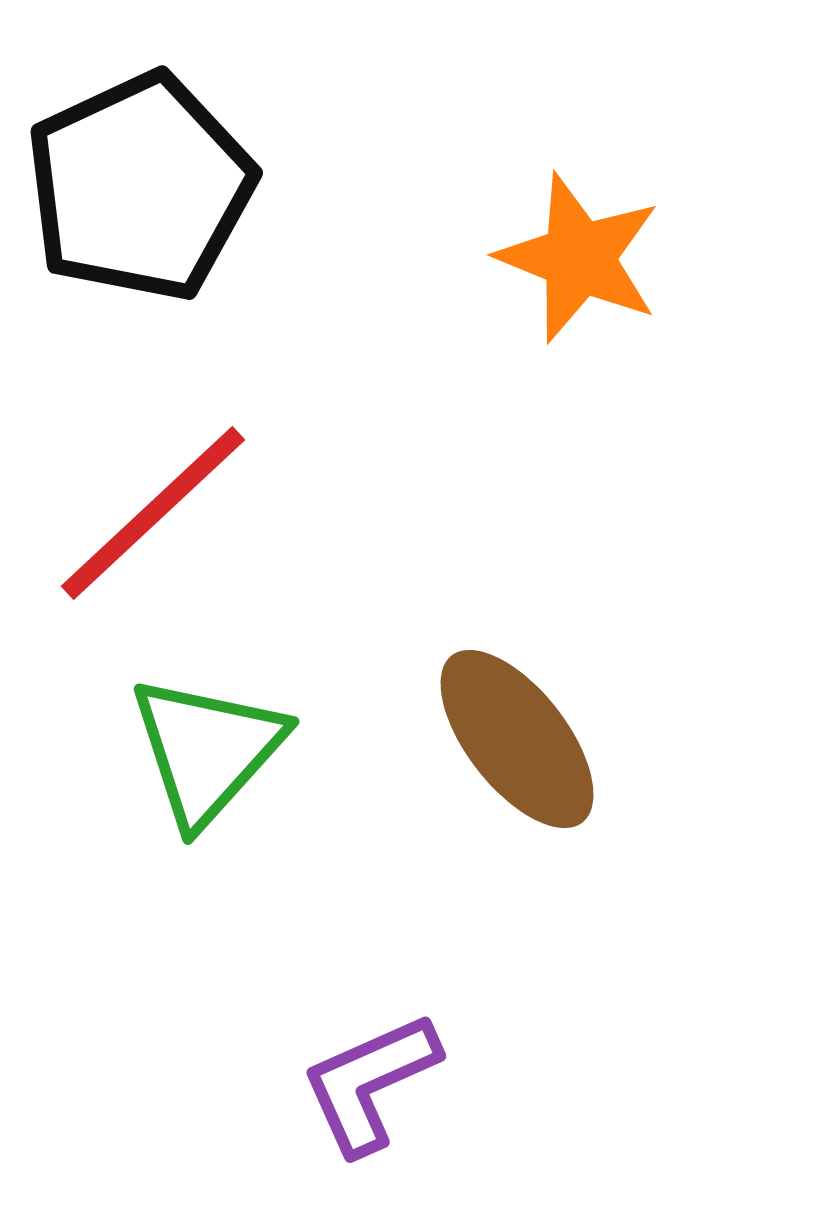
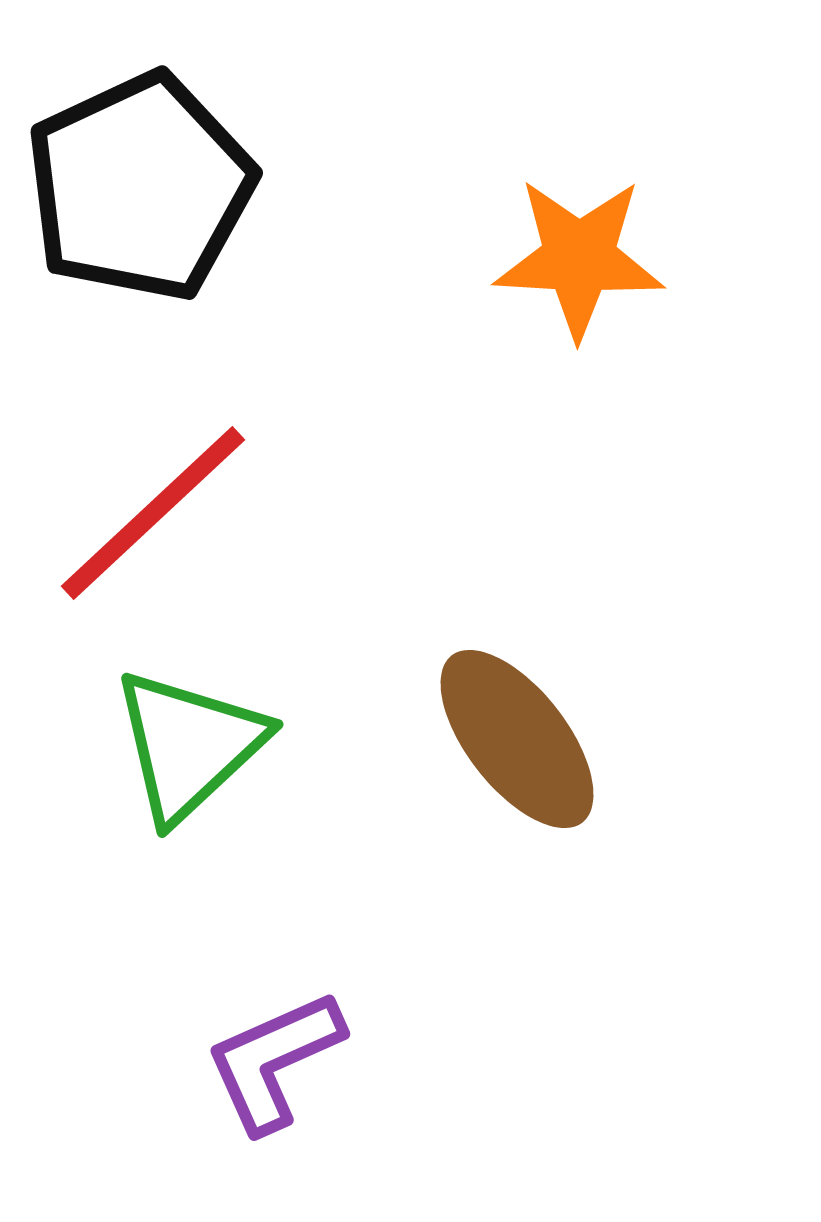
orange star: rotated 19 degrees counterclockwise
green triangle: moved 18 px left, 5 px up; rotated 5 degrees clockwise
purple L-shape: moved 96 px left, 22 px up
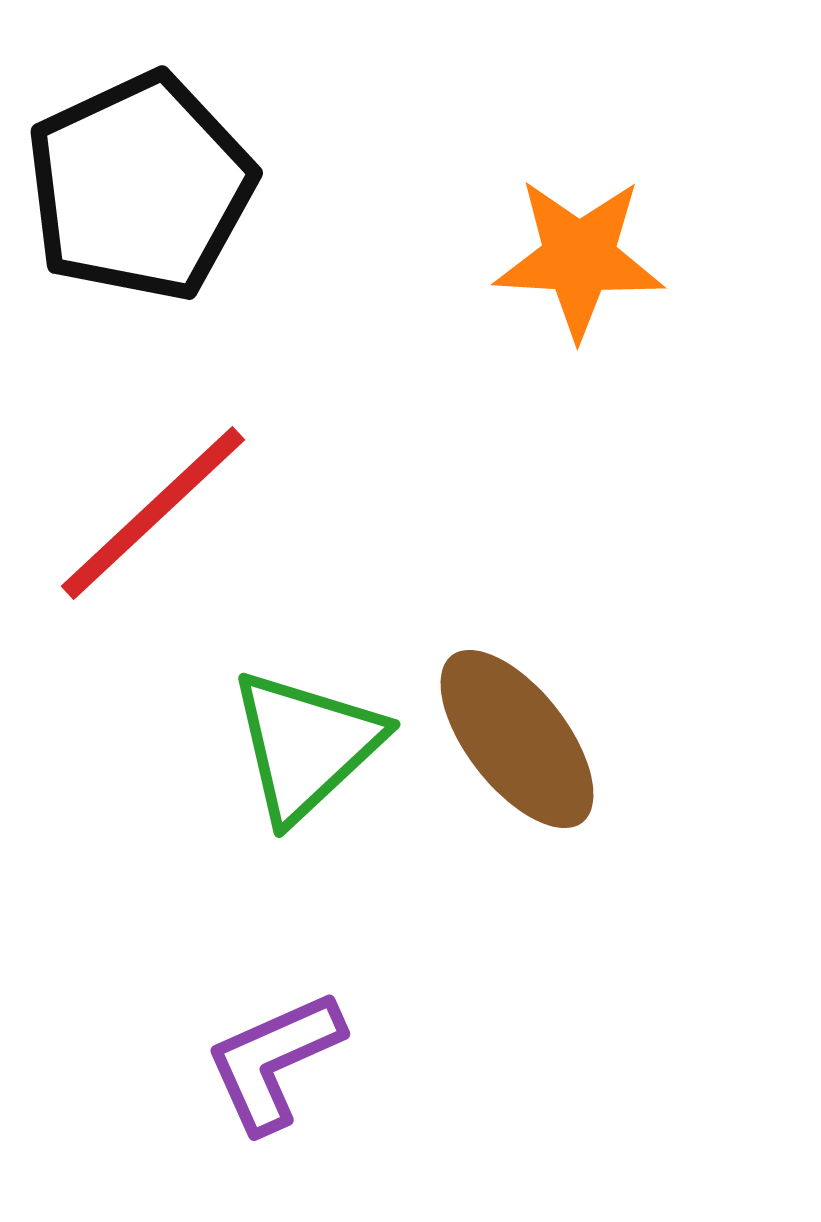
green triangle: moved 117 px right
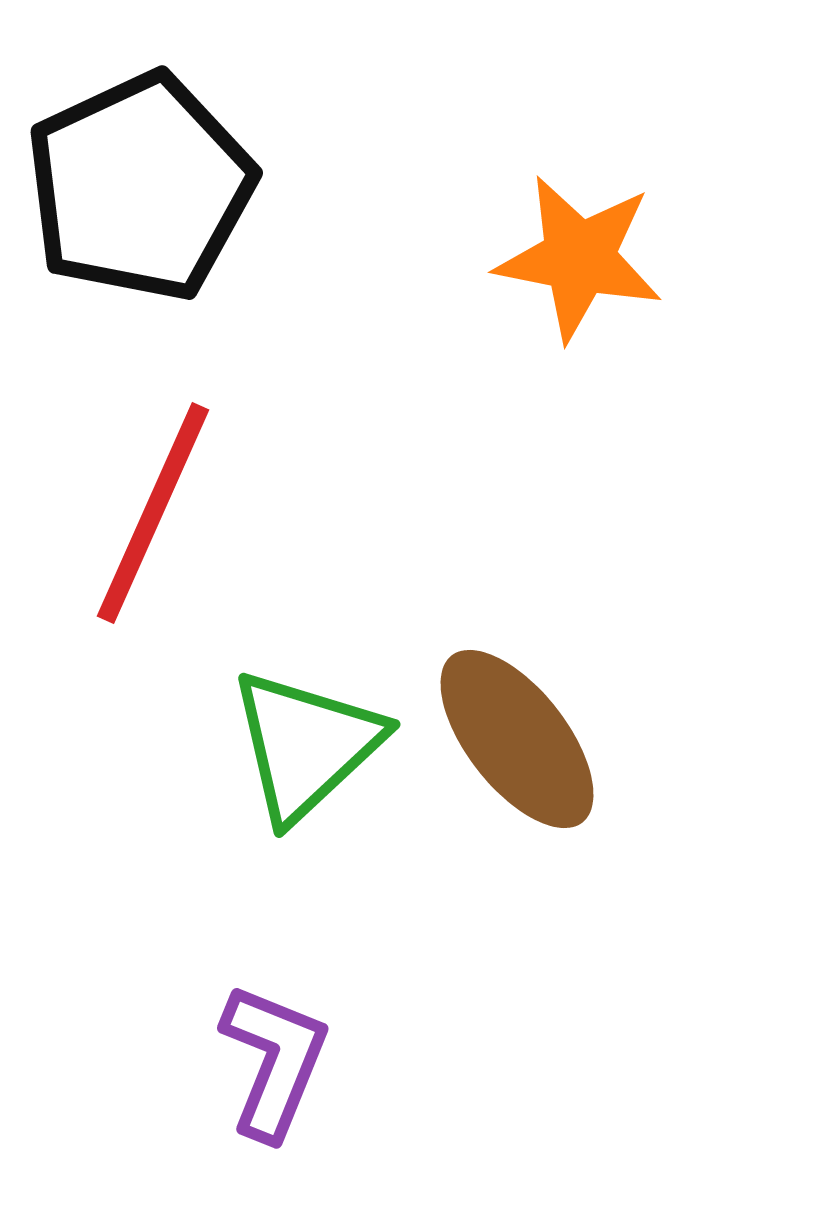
orange star: rotated 8 degrees clockwise
red line: rotated 23 degrees counterclockwise
purple L-shape: rotated 136 degrees clockwise
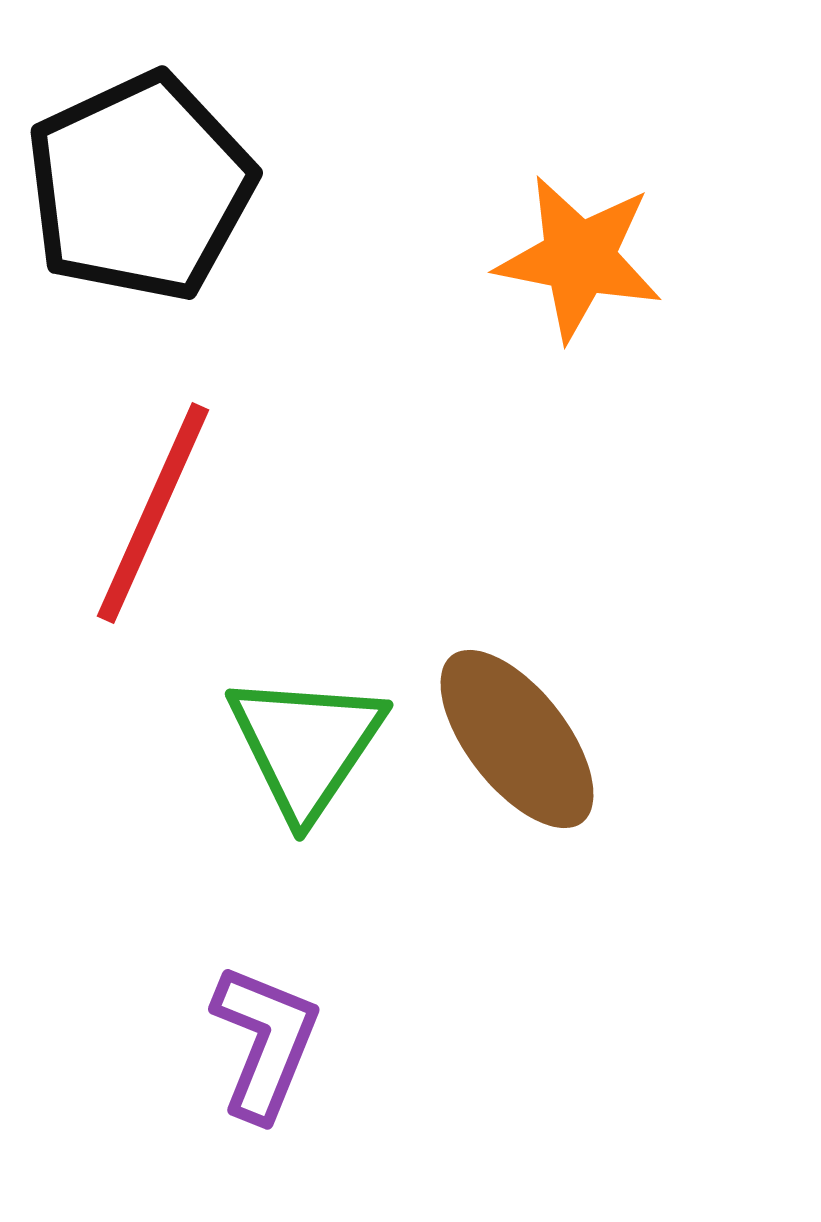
green triangle: rotated 13 degrees counterclockwise
purple L-shape: moved 9 px left, 19 px up
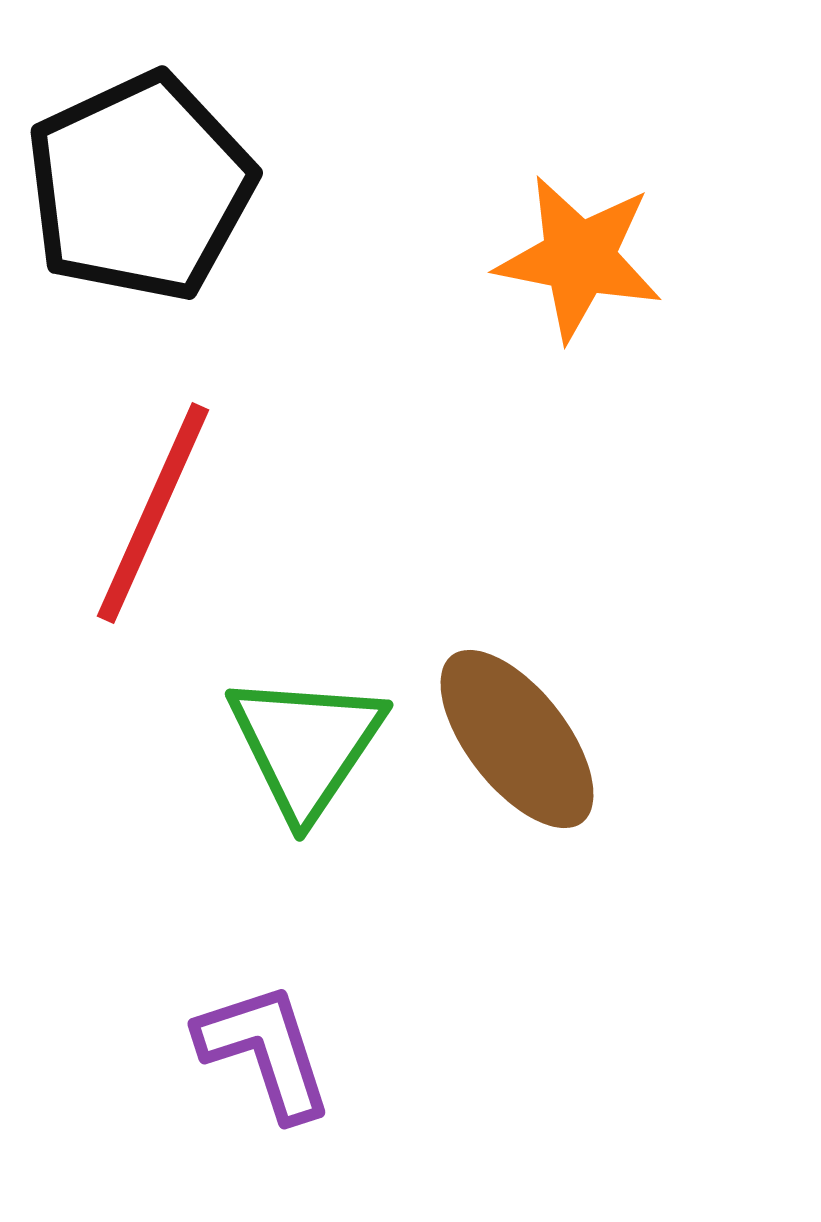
purple L-shape: moved 9 px down; rotated 40 degrees counterclockwise
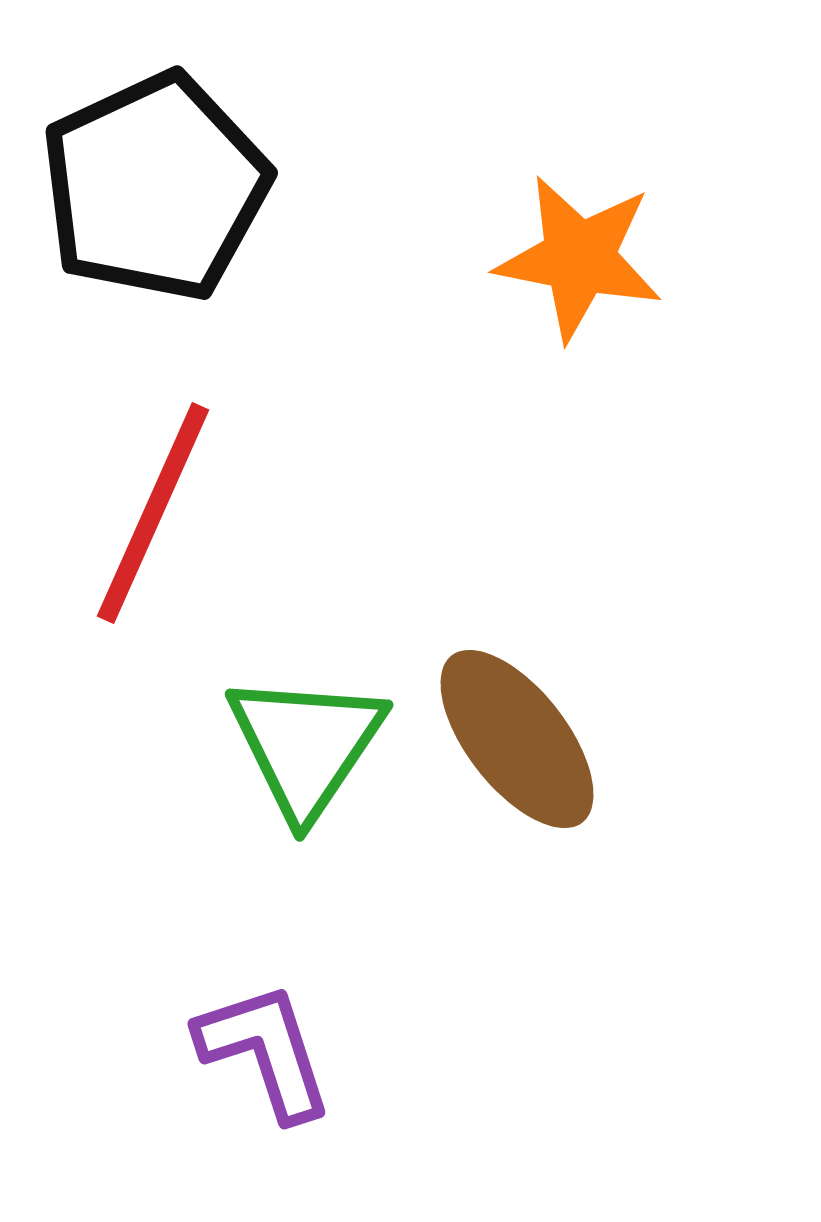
black pentagon: moved 15 px right
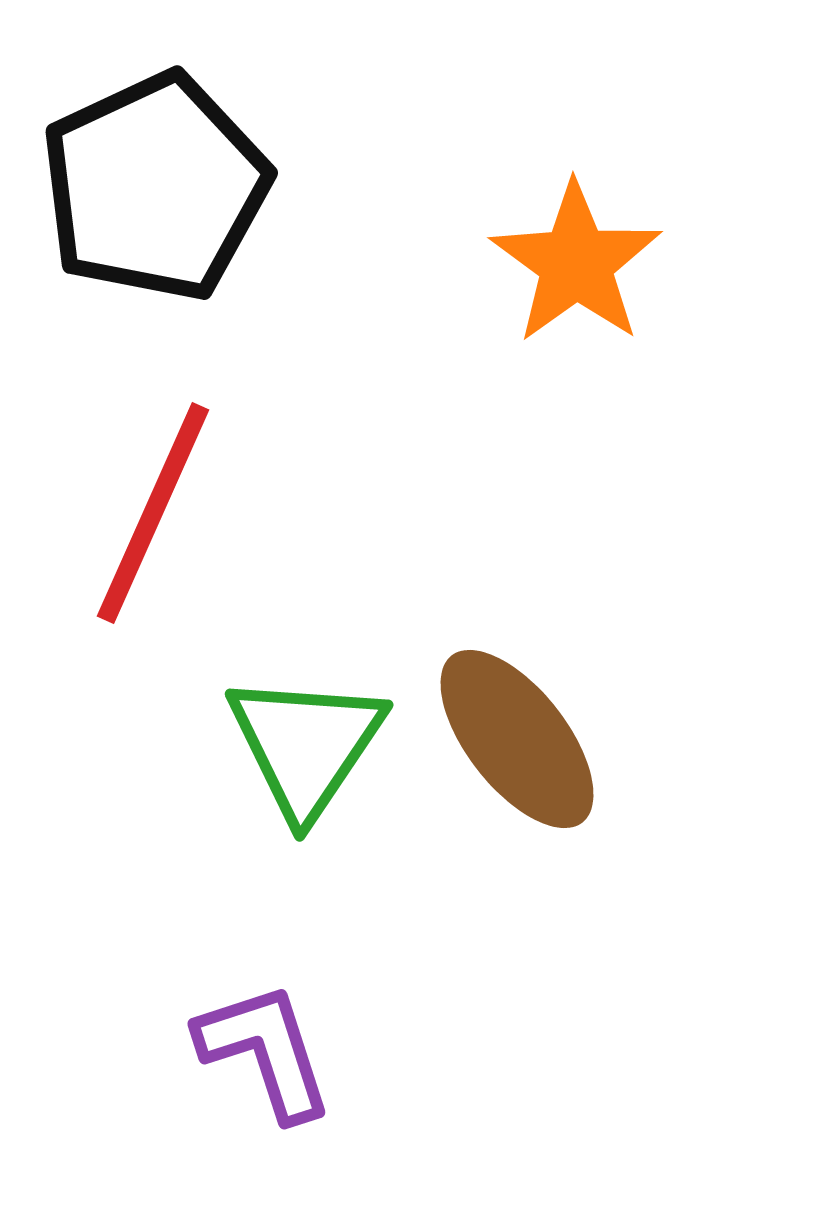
orange star: moved 3 px left, 5 px down; rotated 25 degrees clockwise
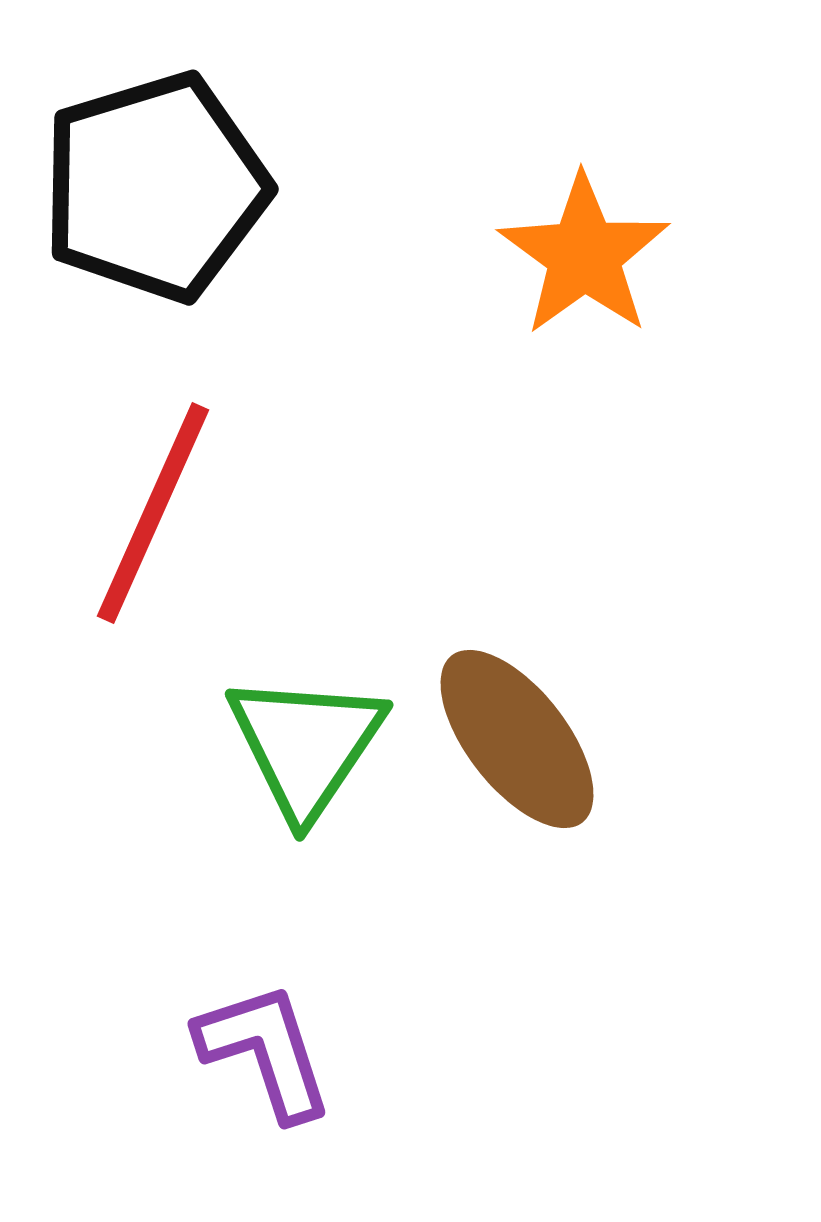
black pentagon: rotated 8 degrees clockwise
orange star: moved 8 px right, 8 px up
